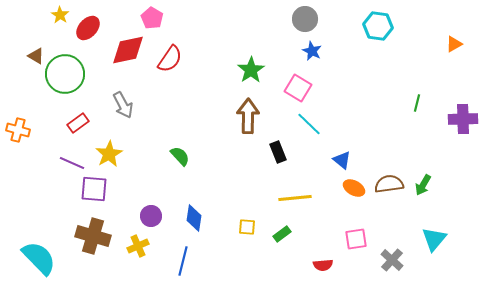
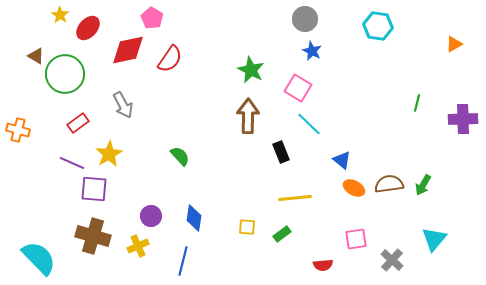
green star at (251, 70): rotated 12 degrees counterclockwise
black rectangle at (278, 152): moved 3 px right
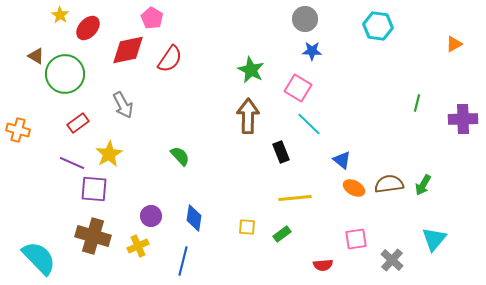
blue star at (312, 51): rotated 24 degrees counterclockwise
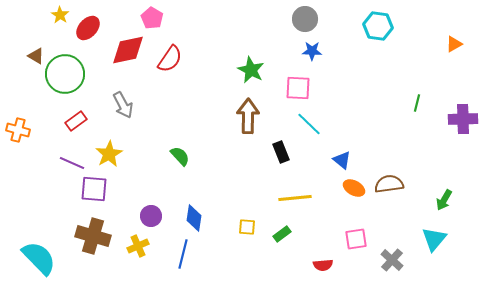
pink square at (298, 88): rotated 28 degrees counterclockwise
red rectangle at (78, 123): moved 2 px left, 2 px up
green arrow at (423, 185): moved 21 px right, 15 px down
blue line at (183, 261): moved 7 px up
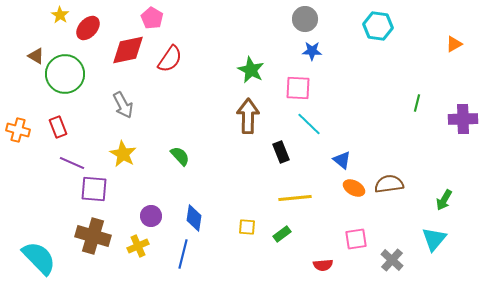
red rectangle at (76, 121): moved 18 px left, 6 px down; rotated 75 degrees counterclockwise
yellow star at (109, 154): moved 14 px right; rotated 12 degrees counterclockwise
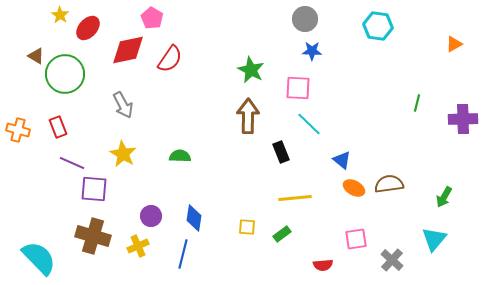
green semicircle at (180, 156): rotated 45 degrees counterclockwise
green arrow at (444, 200): moved 3 px up
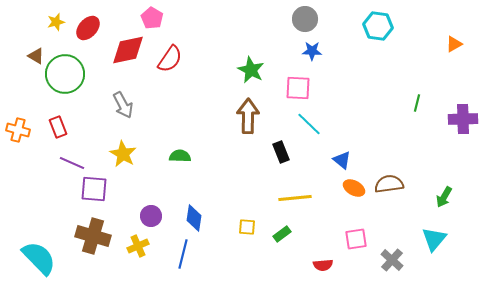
yellow star at (60, 15): moved 4 px left, 7 px down; rotated 24 degrees clockwise
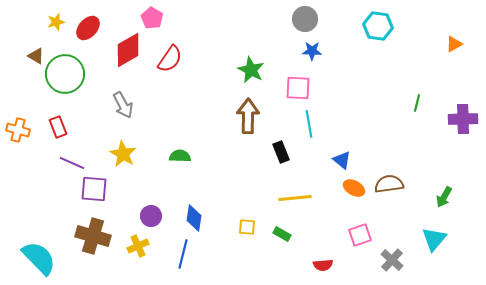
red diamond at (128, 50): rotated 18 degrees counterclockwise
cyan line at (309, 124): rotated 36 degrees clockwise
green rectangle at (282, 234): rotated 66 degrees clockwise
pink square at (356, 239): moved 4 px right, 4 px up; rotated 10 degrees counterclockwise
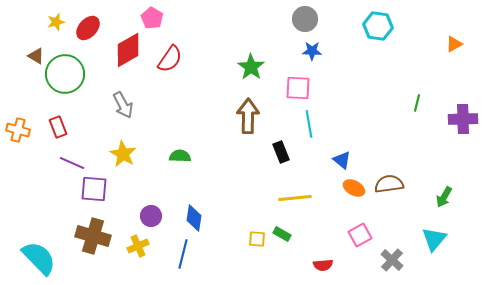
green star at (251, 70): moved 3 px up; rotated 8 degrees clockwise
yellow square at (247, 227): moved 10 px right, 12 px down
pink square at (360, 235): rotated 10 degrees counterclockwise
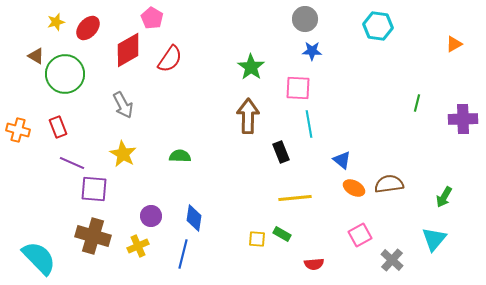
red semicircle at (323, 265): moved 9 px left, 1 px up
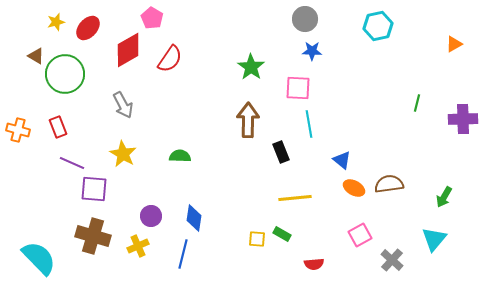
cyan hexagon at (378, 26): rotated 20 degrees counterclockwise
brown arrow at (248, 116): moved 4 px down
